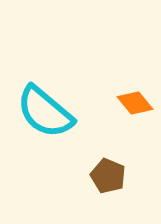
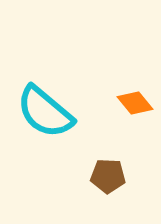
brown pentagon: rotated 20 degrees counterclockwise
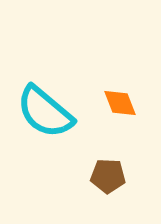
orange diamond: moved 15 px left; rotated 18 degrees clockwise
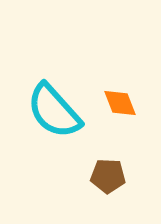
cyan semicircle: moved 9 px right, 1 px up; rotated 8 degrees clockwise
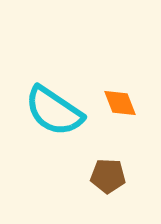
cyan semicircle: rotated 14 degrees counterclockwise
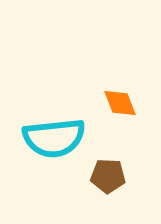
cyan semicircle: moved 27 px down; rotated 40 degrees counterclockwise
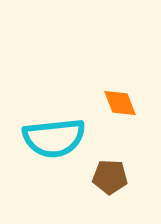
brown pentagon: moved 2 px right, 1 px down
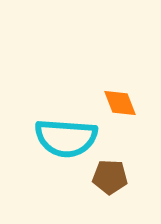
cyan semicircle: moved 12 px right; rotated 10 degrees clockwise
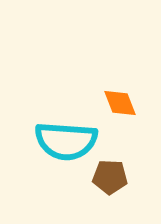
cyan semicircle: moved 3 px down
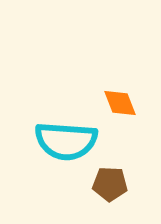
brown pentagon: moved 7 px down
